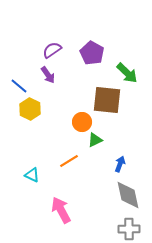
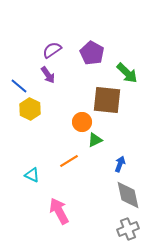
pink arrow: moved 2 px left, 1 px down
gray cross: moved 1 px left; rotated 20 degrees counterclockwise
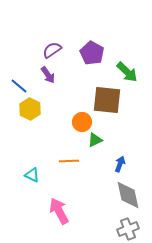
green arrow: moved 1 px up
orange line: rotated 30 degrees clockwise
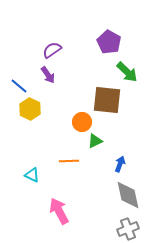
purple pentagon: moved 17 px right, 11 px up
green triangle: moved 1 px down
